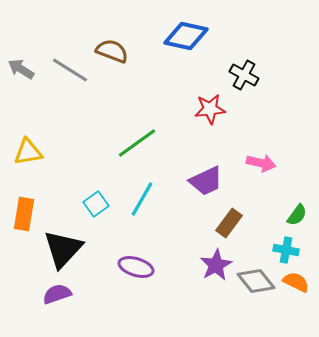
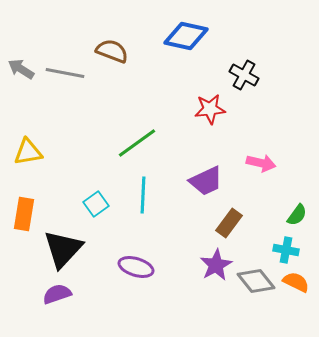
gray line: moved 5 px left, 3 px down; rotated 21 degrees counterclockwise
cyan line: moved 1 px right, 4 px up; rotated 27 degrees counterclockwise
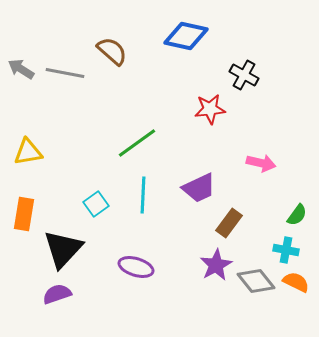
brown semicircle: rotated 20 degrees clockwise
purple trapezoid: moved 7 px left, 7 px down
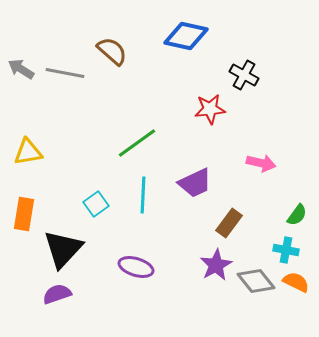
purple trapezoid: moved 4 px left, 5 px up
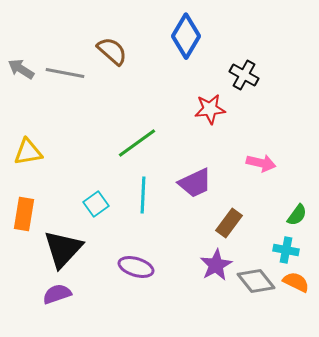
blue diamond: rotated 72 degrees counterclockwise
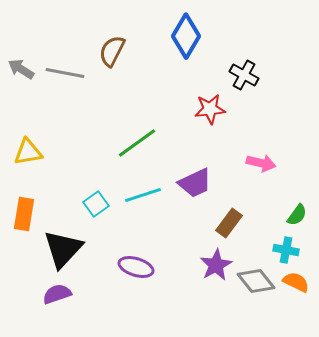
brown semicircle: rotated 104 degrees counterclockwise
cyan line: rotated 69 degrees clockwise
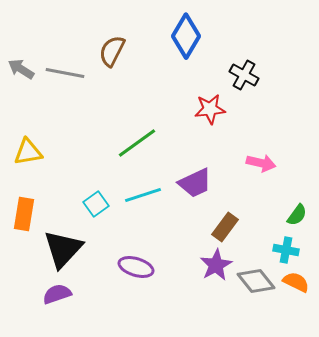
brown rectangle: moved 4 px left, 4 px down
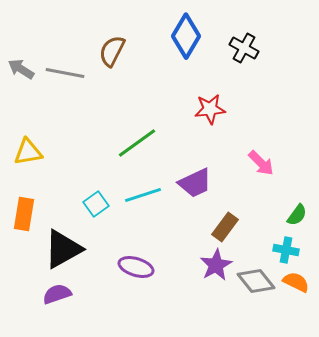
black cross: moved 27 px up
pink arrow: rotated 32 degrees clockwise
black triangle: rotated 18 degrees clockwise
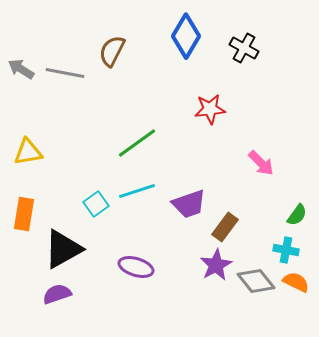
purple trapezoid: moved 6 px left, 21 px down; rotated 6 degrees clockwise
cyan line: moved 6 px left, 4 px up
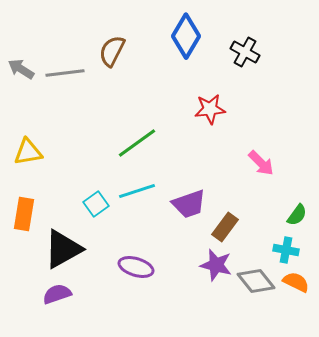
black cross: moved 1 px right, 4 px down
gray line: rotated 18 degrees counterclockwise
purple star: rotated 28 degrees counterclockwise
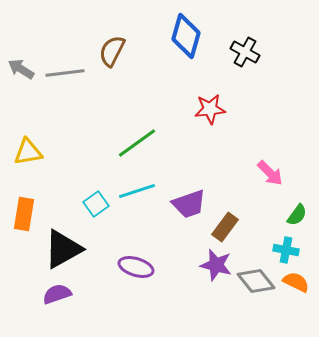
blue diamond: rotated 15 degrees counterclockwise
pink arrow: moved 9 px right, 10 px down
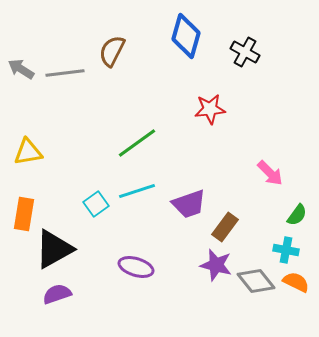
black triangle: moved 9 px left
